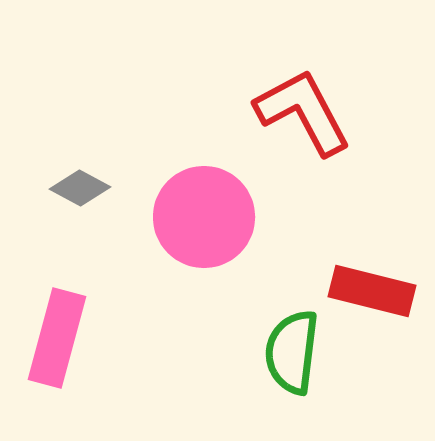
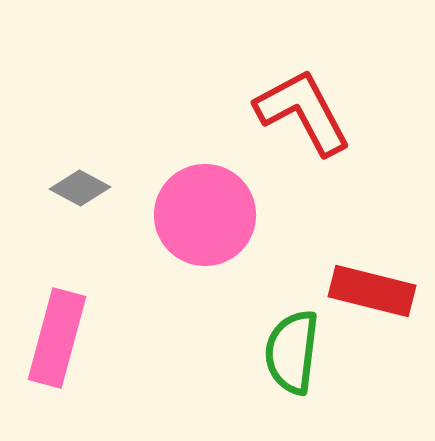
pink circle: moved 1 px right, 2 px up
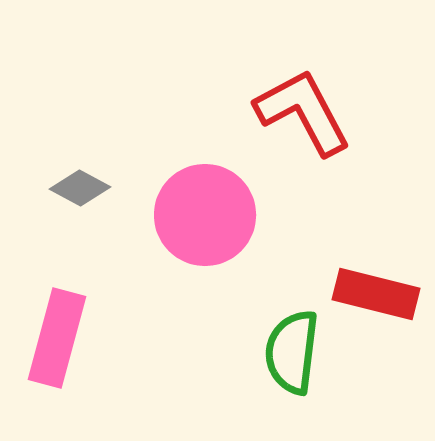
red rectangle: moved 4 px right, 3 px down
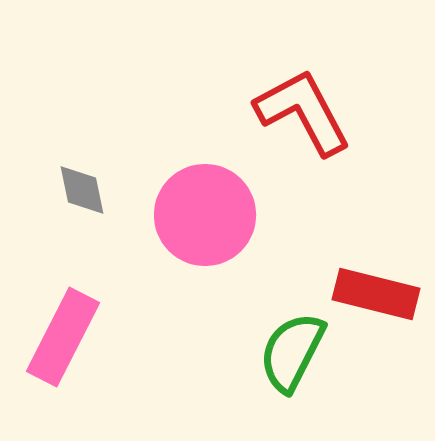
gray diamond: moved 2 px right, 2 px down; rotated 50 degrees clockwise
pink rectangle: moved 6 px right, 1 px up; rotated 12 degrees clockwise
green semicircle: rotated 20 degrees clockwise
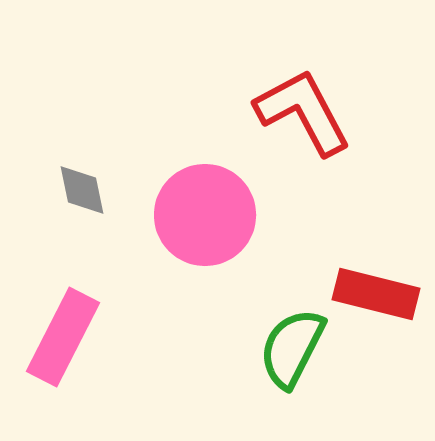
green semicircle: moved 4 px up
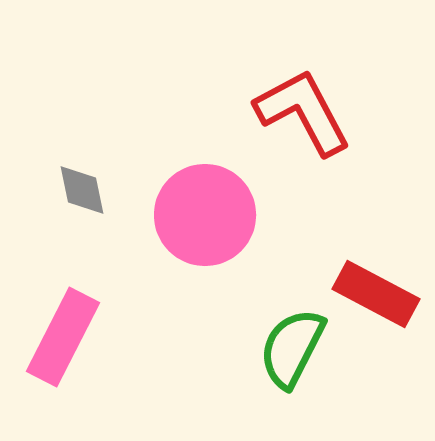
red rectangle: rotated 14 degrees clockwise
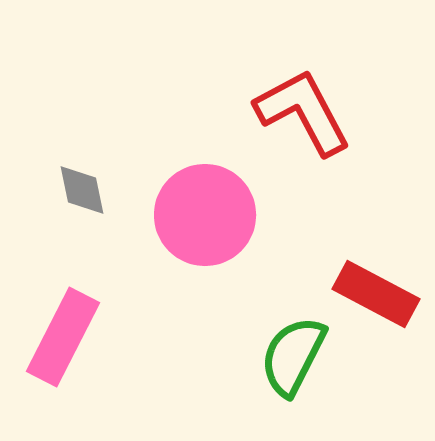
green semicircle: moved 1 px right, 8 px down
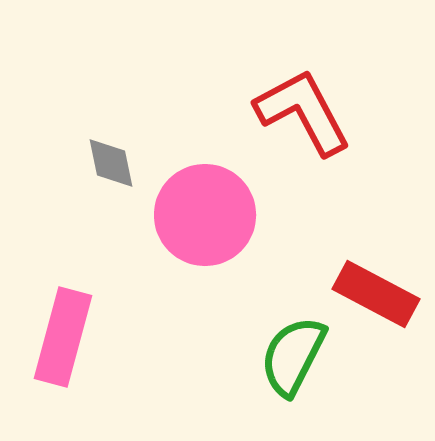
gray diamond: moved 29 px right, 27 px up
pink rectangle: rotated 12 degrees counterclockwise
